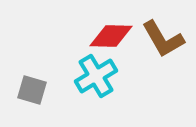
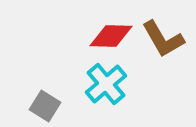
cyan cross: moved 10 px right, 8 px down; rotated 9 degrees counterclockwise
gray square: moved 13 px right, 16 px down; rotated 16 degrees clockwise
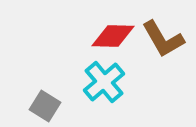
red diamond: moved 2 px right
cyan cross: moved 2 px left, 2 px up
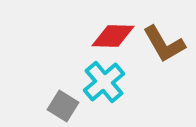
brown L-shape: moved 1 px right, 5 px down
gray square: moved 18 px right
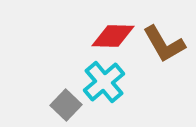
gray square: moved 3 px right, 1 px up; rotated 12 degrees clockwise
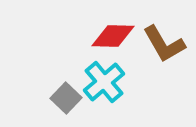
gray square: moved 7 px up
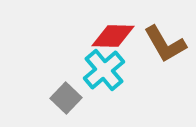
brown L-shape: moved 1 px right
cyan cross: moved 12 px up
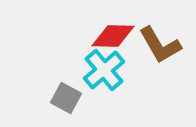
brown L-shape: moved 5 px left, 1 px down
gray square: rotated 16 degrees counterclockwise
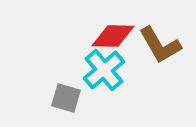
gray square: rotated 12 degrees counterclockwise
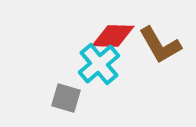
cyan cross: moved 5 px left, 6 px up
